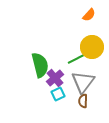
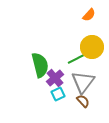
brown semicircle: rotated 136 degrees clockwise
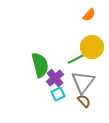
brown semicircle: moved 1 px right
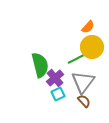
orange semicircle: moved 1 px left, 12 px down
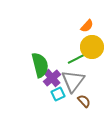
orange semicircle: moved 1 px left, 1 px up
purple cross: moved 3 px left
gray triangle: moved 10 px left, 1 px up
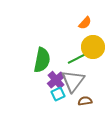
orange semicircle: moved 2 px left, 3 px up
yellow circle: moved 1 px right
green semicircle: moved 2 px right, 5 px up; rotated 25 degrees clockwise
purple cross: moved 4 px right, 2 px down
brown semicircle: moved 1 px right; rotated 56 degrees counterclockwise
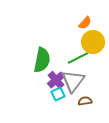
yellow circle: moved 5 px up
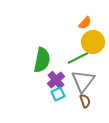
gray triangle: moved 10 px right
brown semicircle: rotated 80 degrees clockwise
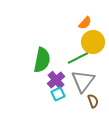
brown semicircle: moved 8 px right
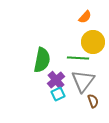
orange semicircle: moved 6 px up
green line: rotated 30 degrees clockwise
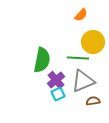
orange semicircle: moved 4 px left, 2 px up
gray triangle: rotated 30 degrees clockwise
brown semicircle: rotated 80 degrees counterclockwise
